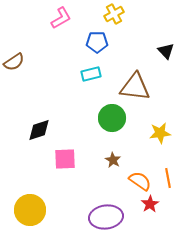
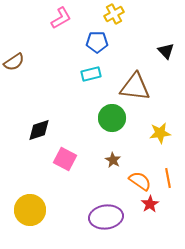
pink square: rotated 30 degrees clockwise
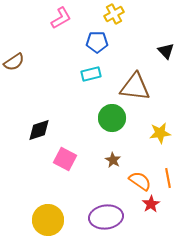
red star: moved 1 px right
yellow circle: moved 18 px right, 10 px down
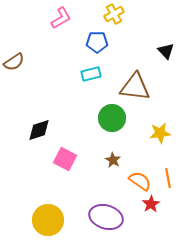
purple ellipse: rotated 24 degrees clockwise
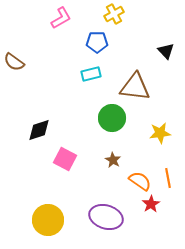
brown semicircle: rotated 70 degrees clockwise
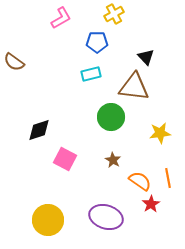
black triangle: moved 20 px left, 6 px down
brown triangle: moved 1 px left
green circle: moved 1 px left, 1 px up
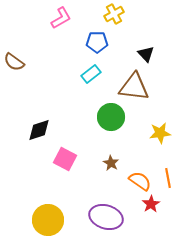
black triangle: moved 3 px up
cyan rectangle: rotated 24 degrees counterclockwise
brown star: moved 2 px left, 3 px down
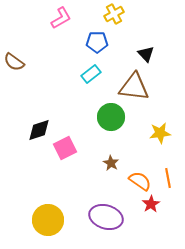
pink square: moved 11 px up; rotated 35 degrees clockwise
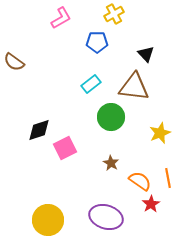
cyan rectangle: moved 10 px down
yellow star: rotated 15 degrees counterclockwise
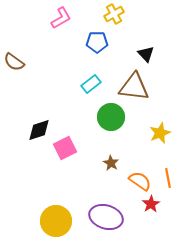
yellow circle: moved 8 px right, 1 px down
